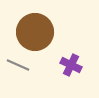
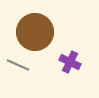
purple cross: moved 1 px left, 3 px up
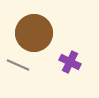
brown circle: moved 1 px left, 1 px down
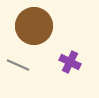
brown circle: moved 7 px up
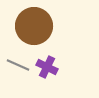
purple cross: moved 23 px left, 5 px down
